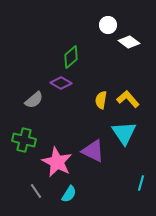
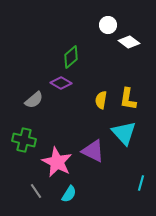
yellow L-shape: rotated 130 degrees counterclockwise
cyan triangle: rotated 8 degrees counterclockwise
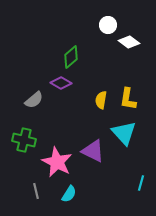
gray line: rotated 21 degrees clockwise
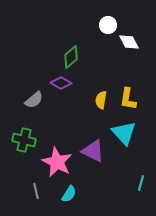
white diamond: rotated 25 degrees clockwise
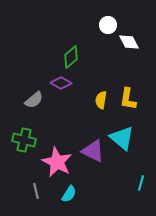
cyan triangle: moved 2 px left, 5 px down; rotated 8 degrees counterclockwise
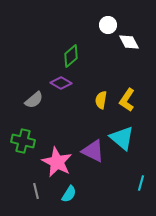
green diamond: moved 1 px up
yellow L-shape: moved 1 px left, 1 px down; rotated 25 degrees clockwise
green cross: moved 1 px left, 1 px down
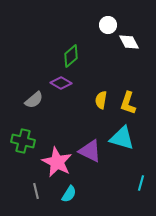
yellow L-shape: moved 1 px right, 3 px down; rotated 15 degrees counterclockwise
cyan triangle: rotated 24 degrees counterclockwise
purple triangle: moved 3 px left
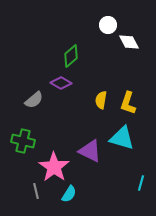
pink star: moved 3 px left, 5 px down; rotated 8 degrees clockwise
